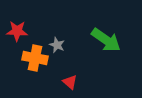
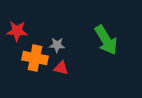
green arrow: rotated 24 degrees clockwise
gray star: rotated 21 degrees counterclockwise
red triangle: moved 9 px left, 14 px up; rotated 28 degrees counterclockwise
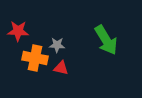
red star: moved 1 px right
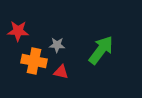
green arrow: moved 5 px left, 10 px down; rotated 112 degrees counterclockwise
orange cross: moved 1 px left, 3 px down
red triangle: moved 4 px down
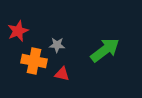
red star: rotated 25 degrees counterclockwise
green arrow: moved 4 px right; rotated 16 degrees clockwise
red triangle: moved 1 px right, 2 px down
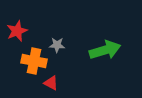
red star: moved 1 px left
green arrow: rotated 20 degrees clockwise
red triangle: moved 11 px left, 9 px down; rotated 14 degrees clockwise
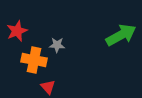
green arrow: moved 16 px right, 15 px up; rotated 12 degrees counterclockwise
orange cross: moved 1 px up
red triangle: moved 3 px left, 4 px down; rotated 21 degrees clockwise
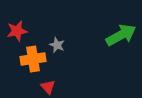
red star: rotated 10 degrees clockwise
gray star: rotated 21 degrees clockwise
orange cross: moved 1 px left, 1 px up; rotated 20 degrees counterclockwise
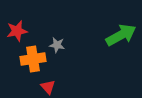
gray star: rotated 14 degrees counterclockwise
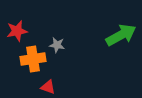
red triangle: rotated 28 degrees counterclockwise
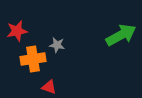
red triangle: moved 1 px right
